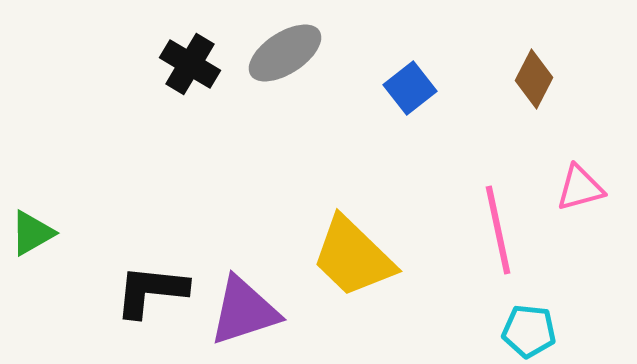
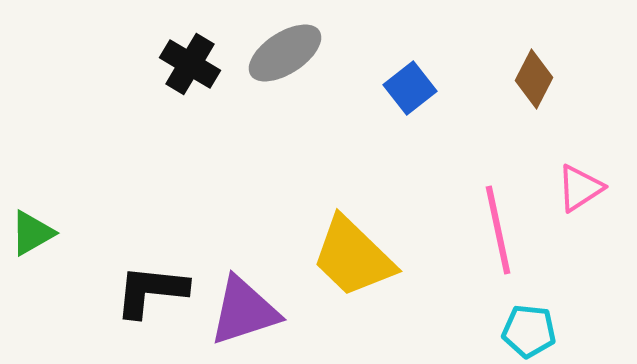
pink triangle: rotated 18 degrees counterclockwise
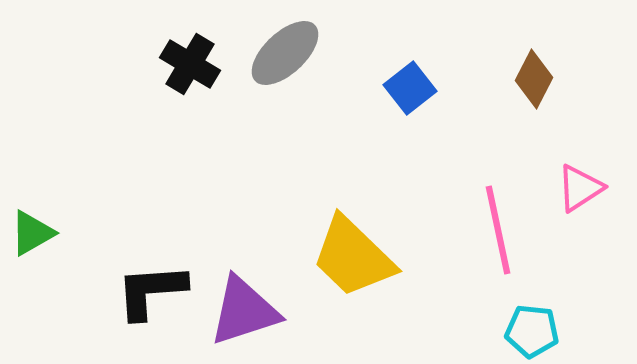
gray ellipse: rotated 10 degrees counterclockwise
black L-shape: rotated 10 degrees counterclockwise
cyan pentagon: moved 3 px right
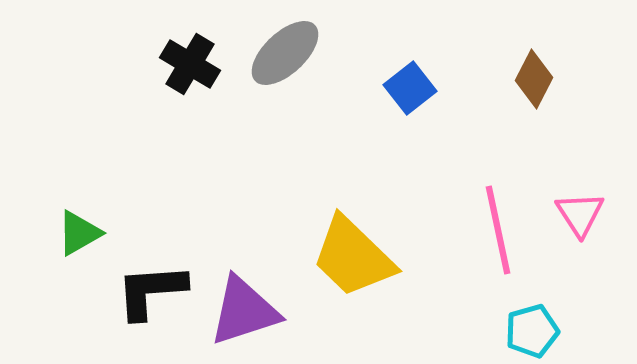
pink triangle: moved 26 px down; rotated 30 degrees counterclockwise
green triangle: moved 47 px right
cyan pentagon: rotated 22 degrees counterclockwise
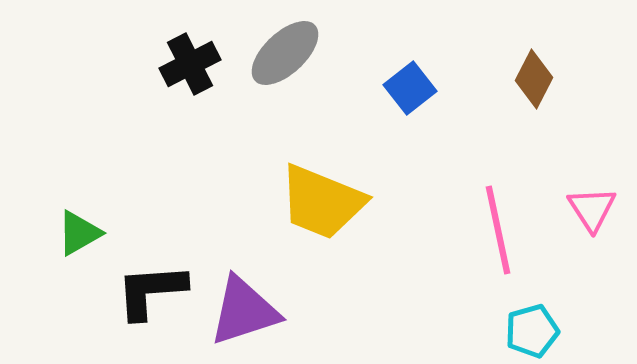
black cross: rotated 32 degrees clockwise
pink triangle: moved 12 px right, 5 px up
yellow trapezoid: moved 31 px left, 55 px up; rotated 22 degrees counterclockwise
